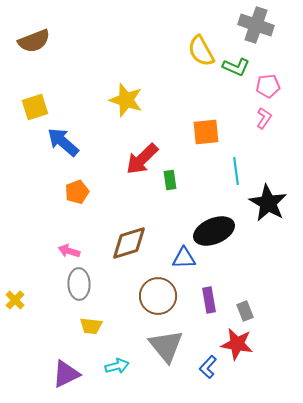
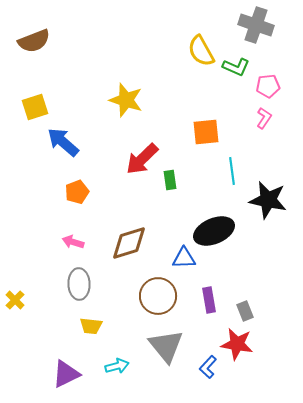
cyan line: moved 4 px left
black star: moved 3 px up; rotated 18 degrees counterclockwise
pink arrow: moved 4 px right, 9 px up
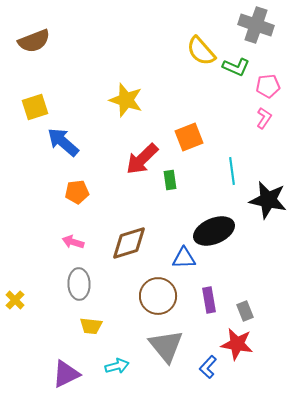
yellow semicircle: rotated 12 degrees counterclockwise
orange square: moved 17 px left, 5 px down; rotated 16 degrees counterclockwise
orange pentagon: rotated 15 degrees clockwise
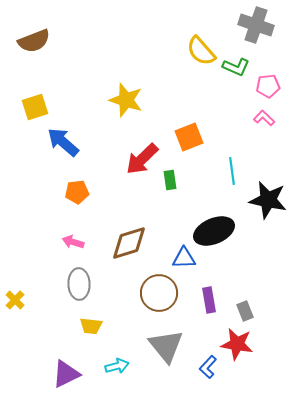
pink L-shape: rotated 80 degrees counterclockwise
brown circle: moved 1 px right, 3 px up
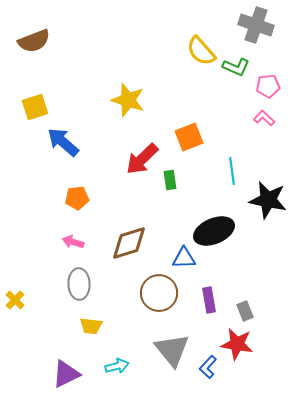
yellow star: moved 2 px right
orange pentagon: moved 6 px down
gray triangle: moved 6 px right, 4 px down
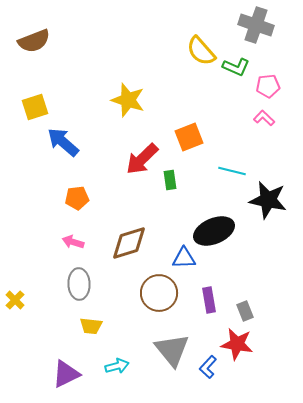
cyan line: rotated 68 degrees counterclockwise
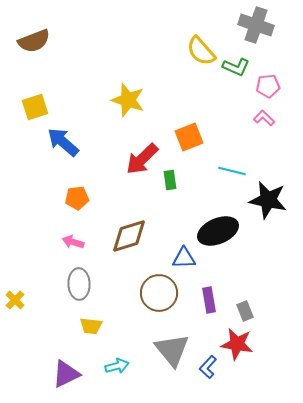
black ellipse: moved 4 px right
brown diamond: moved 7 px up
